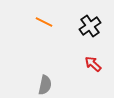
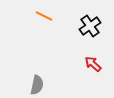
orange line: moved 6 px up
gray semicircle: moved 8 px left
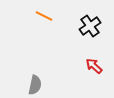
red arrow: moved 1 px right, 2 px down
gray semicircle: moved 2 px left
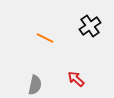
orange line: moved 1 px right, 22 px down
red arrow: moved 18 px left, 13 px down
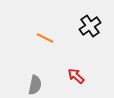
red arrow: moved 3 px up
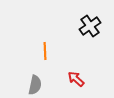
orange line: moved 13 px down; rotated 60 degrees clockwise
red arrow: moved 3 px down
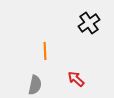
black cross: moved 1 px left, 3 px up
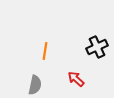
black cross: moved 8 px right, 24 px down; rotated 10 degrees clockwise
orange line: rotated 12 degrees clockwise
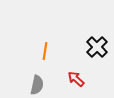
black cross: rotated 20 degrees counterclockwise
gray semicircle: moved 2 px right
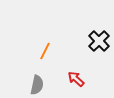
black cross: moved 2 px right, 6 px up
orange line: rotated 18 degrees clockwise
